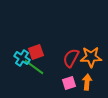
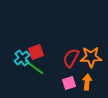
cyan cross: rotated 21 degrees clockwise
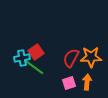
red square: rotated 14 degrees counterclockwise
cyan cross: rotated 28 degrees clockwise
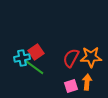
pink square: moved 2 px right, 3 px down
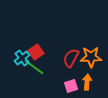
cyan cross: rotated 28 degrees counterclockwise
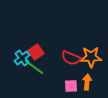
red semicircle: rotated 96 degrees counterclockwise
pink square: rotated 16 degrees clockwise
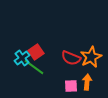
orange star: rotated 25 degrees counterclockwise
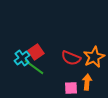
orange star: moved 3 px right
pink square: moved 2 px down
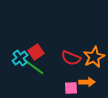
cyan cross: moved 2 px left
orange arrow: rotated 84 degrees clockwise
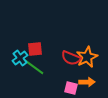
red square: moved 1 px left, 3 px up; rotated 28 degrees clockwise
orange star: moved 7 px left
pink square: rotated 16 degrees clockwise
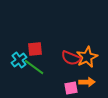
cyan cross: moved 1 px left, 2 px down
pink square: rotated 24 degrees counterclockwise
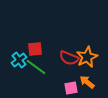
red semicircle: moved 2 px left
green line: moved 2 px right
orange arrow: rotated 140 degrees counterclockwise
